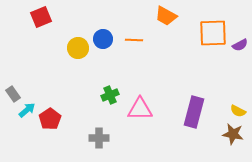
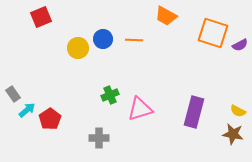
orange square: rotated 20 degrees clockwise
pink triangle: rotated 16 degrees counterclockwise
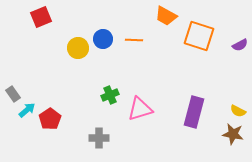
orange square: moved 14 px left, 3 px down
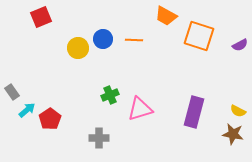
gray rectangle: moved 1 px left, 2 px up
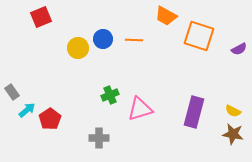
purple semicircle: moved 1 px left, 4 px down
yellow semicircle: moved 5 px left
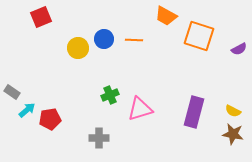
blue circle: moved 1 px right
gray rectangle: rotated 21 degrees counterclockwise
red pentagon: rotated 25 degrees clockwise
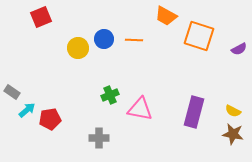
pink triangle: rotated 28 degrees clockwise
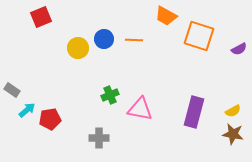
gray rectangle: moved 2 px up
yellow semicircle: rotated 56 degrees counterclockwise
